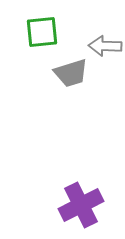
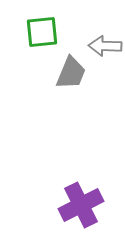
gray trapezoid: rotated 51 degrees counterclockwise
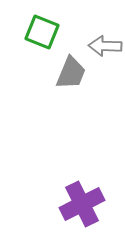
green square: rotated 28 degrees clockwise
purple cross: moved 1 px right, 1 px up
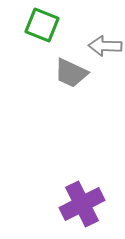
green square: moved 7 px up
gray trapezoid: rotated 93 degrees clockwise
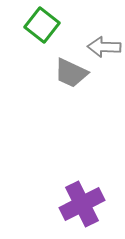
green square: rotated 16 degrees clockwise
gray arrow: moved 1 px left, 1 px down
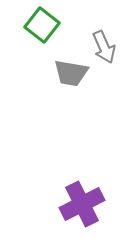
gray arrow: rotated 116 degrees counterclockwise
gray trapezoid: rotated 15 degrees counterclockwise
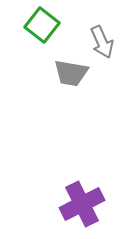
gray arrow: moved 2 px left, 5 px up
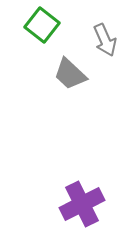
gray arrow: moved 3 px right, 2 px up
gray trapezoid: moved 1 px left, 1 px down; rotated 33 degrees clockwise
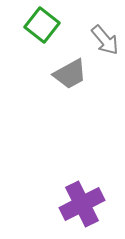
gray arrow: rotated 16 degrees counterclockwise
gray trapezoid: rotated 72 degrees counterclockwise
